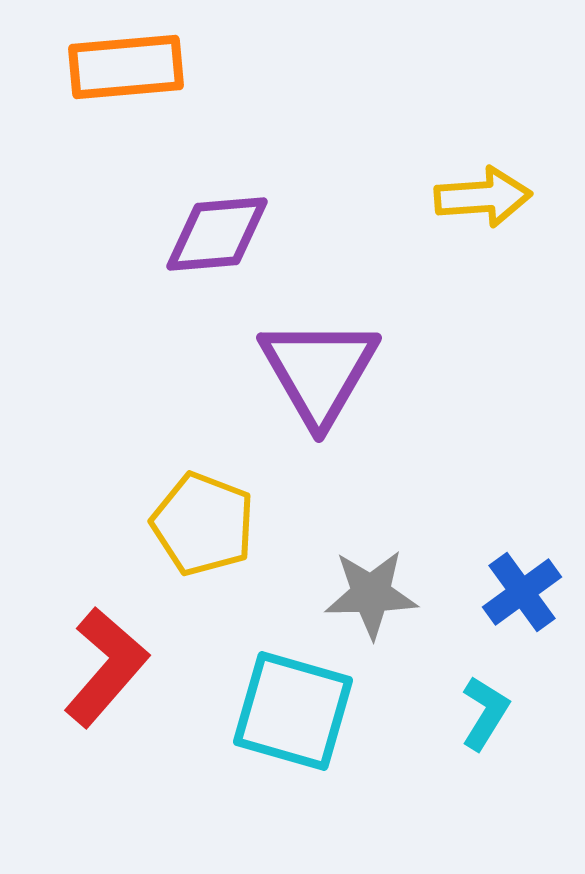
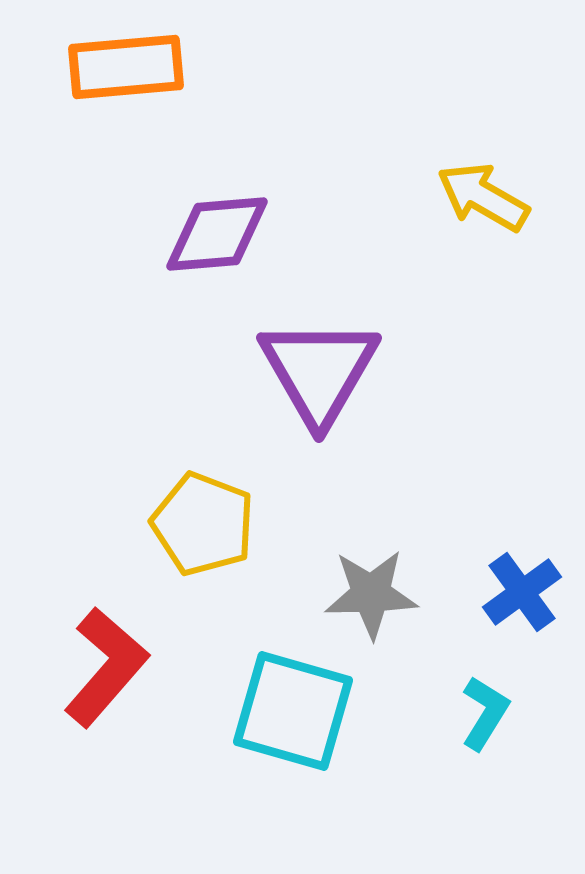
yellow arrow: rotated 146 degrees counterclockwise
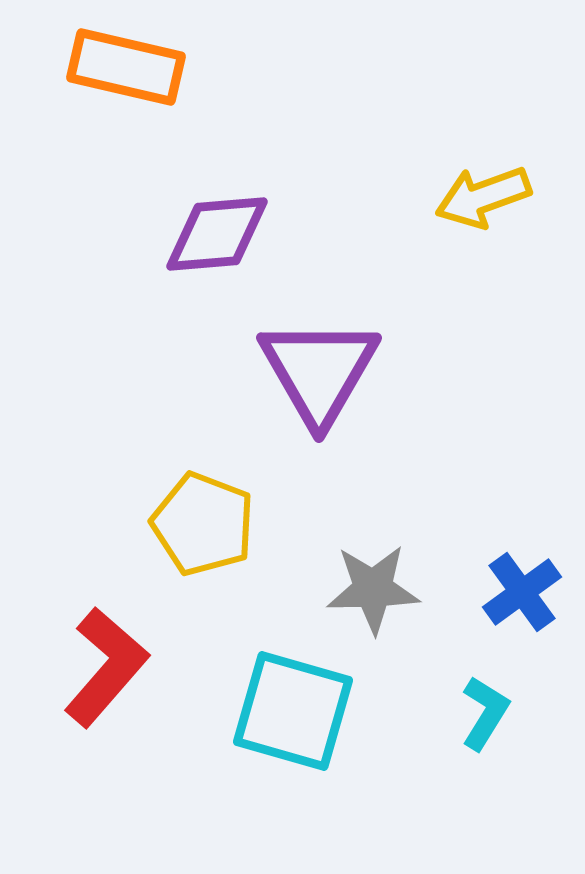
orange rectangle: rotated 18 degrees clockwise
yellow arrow: rotated 50 degrees counterclockwise
gray star: moved 2 px right, 5 px up
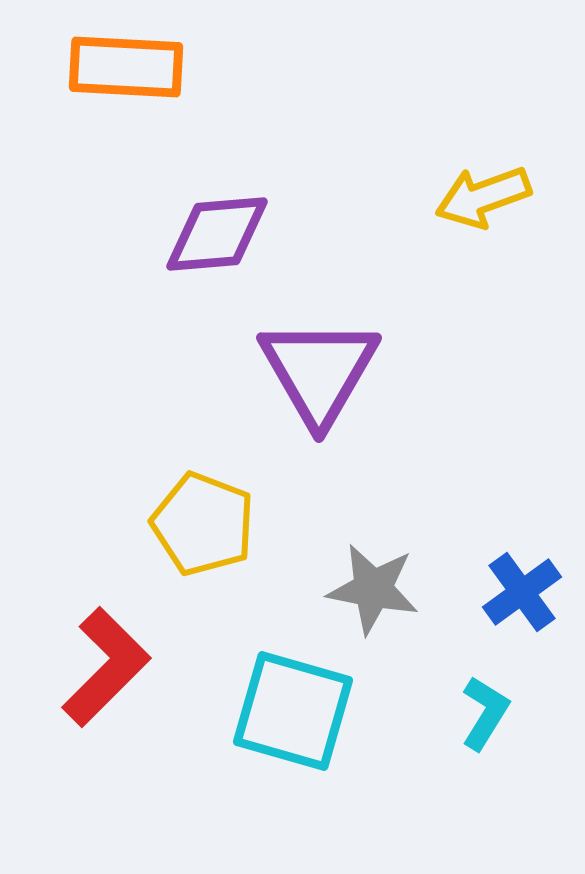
orange rectangle: rotated 10 degrees counterclockwise
gray star: rotated 12 degrees clockwise
red L-shape: rotated 4 degrees clockwise
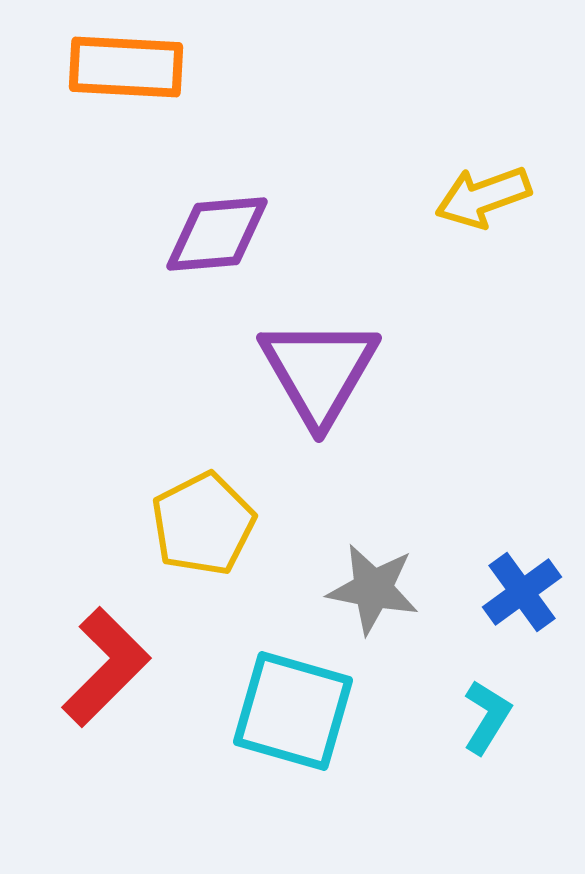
yellow pentagon: rotated 24 degrees clockwise
cyan L-shape: moved 2 px right, 4 px down
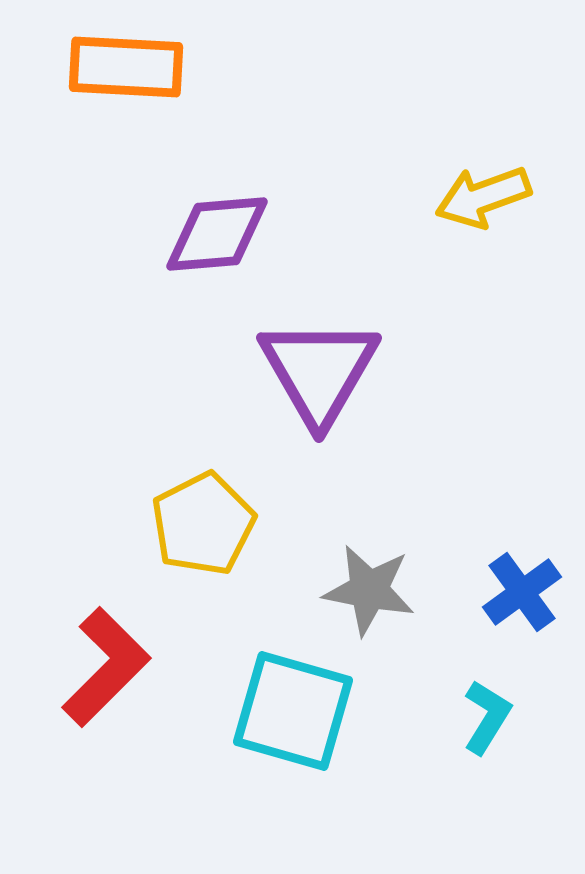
gray star: moved 4 px left, 1 px down
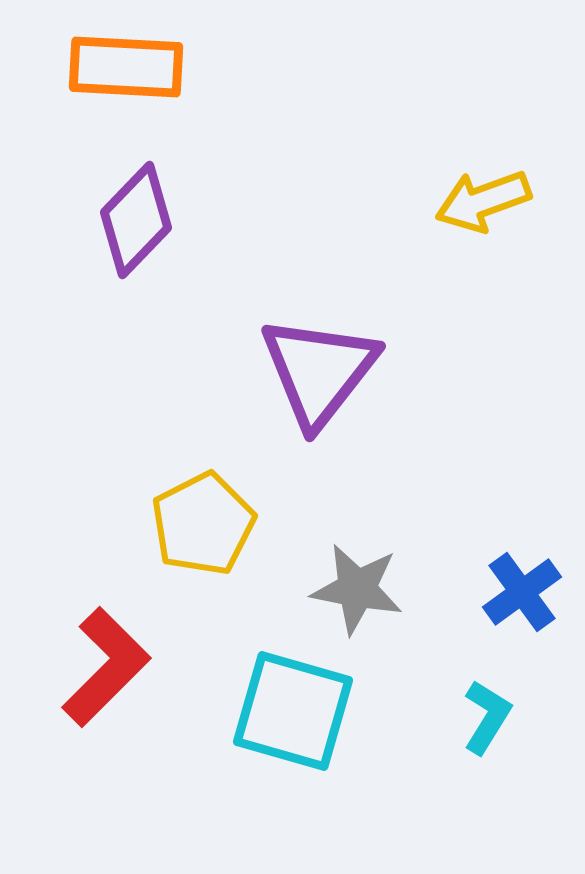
yellow arrow: moved 4 px down
purple diamond: moved 81 px left, 14 px up; rotated 41 degrees counterclockwise
purple triangle: rotated 8 degrees clockwise
gray star: moved 12 px left, 1 px up
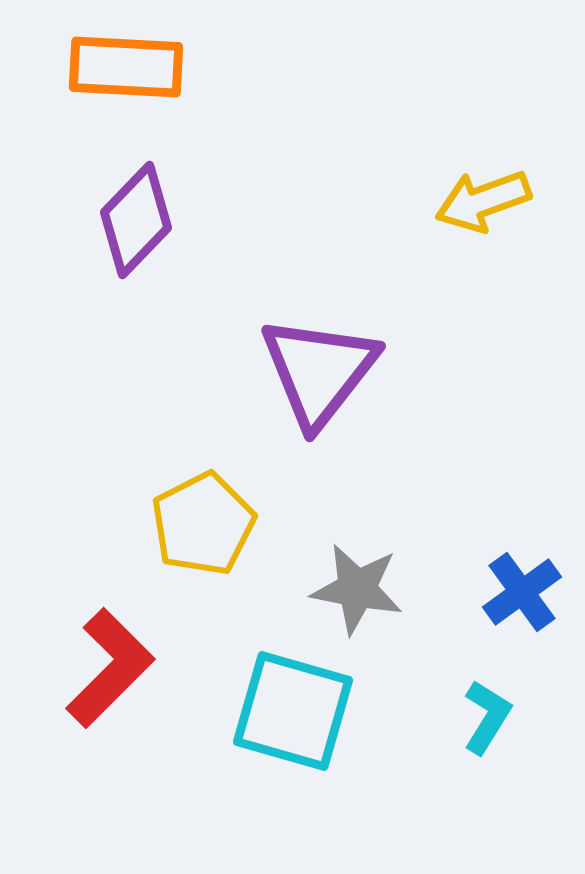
red L-shape: moved 4 px right, 1 px down
